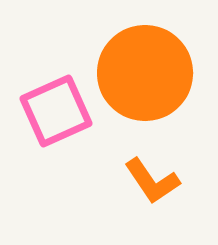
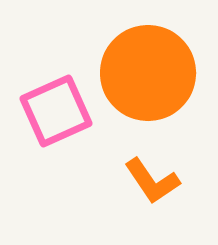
orange circle: moved 3 px right
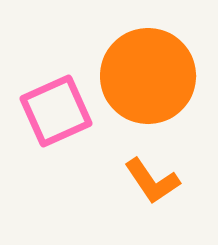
orange circle: moved 3 px down
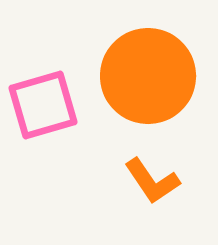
pink square: moved 13 px left, 6 px up; rotated 8 degrees clockwise
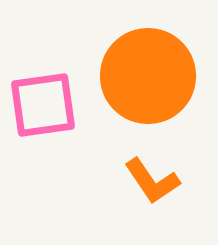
pink square: rotated 8 degrees clockwise
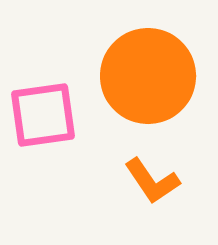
pink square: moved 10 px down
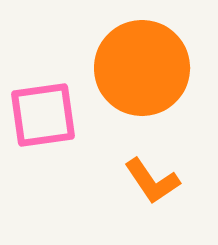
orange circle: moved 6 px left, 8 px up
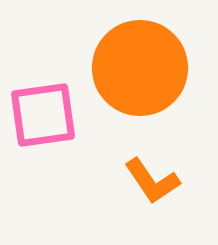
orange circle: moved 2 px left
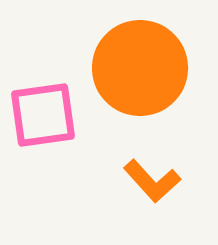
orange L-shape: rotated 8 degrees counterclockwise
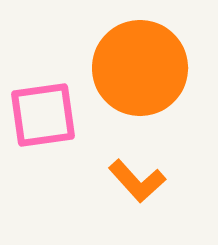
orange L-shape: moved 15 px left
